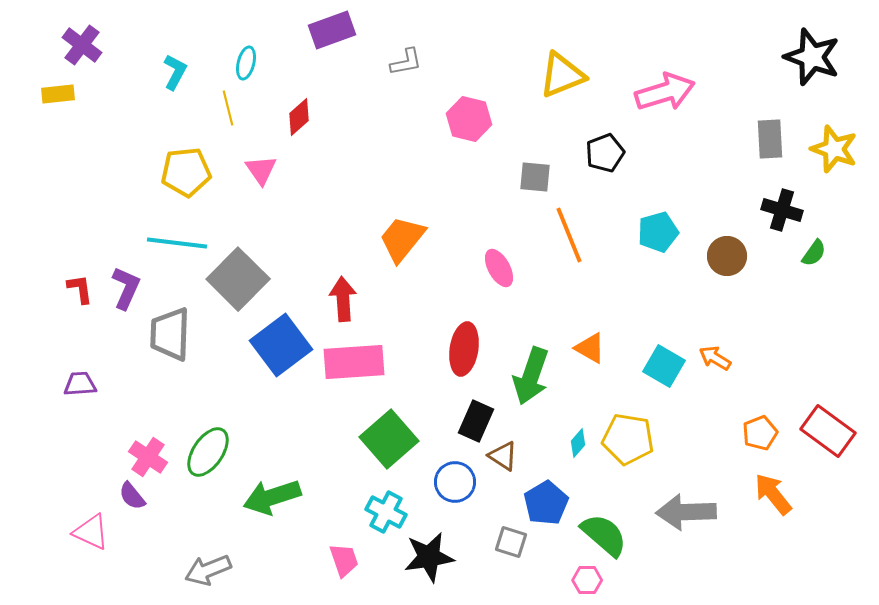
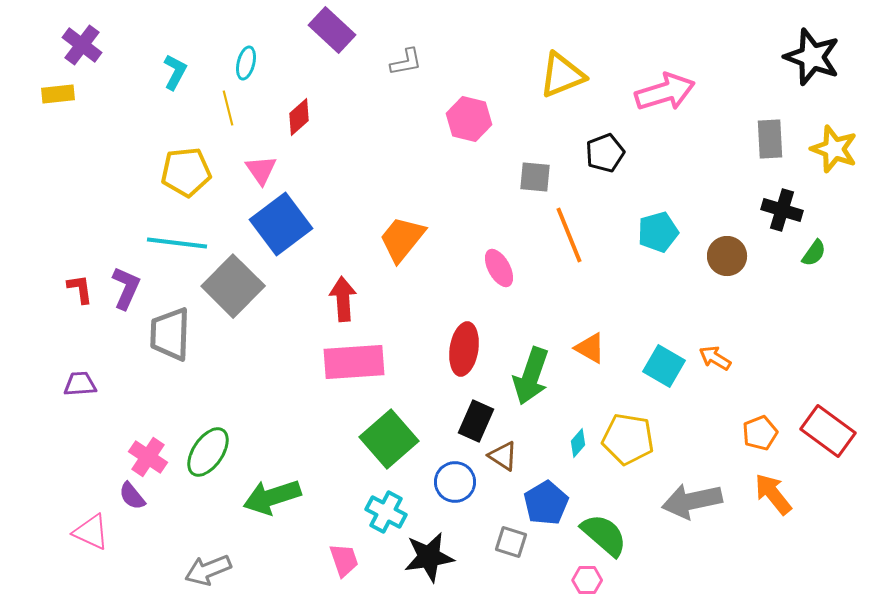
purple rectangle at (332, 30): rotated 63 degrees clockwise
gray square at (238, 279): moved 5 px left, 7 px down
blue square at (281, 345): moved 121 px up
gray arrow at (686, 512): moved 6 px right, 11 px up; rotated 10 degrees counterclockwise
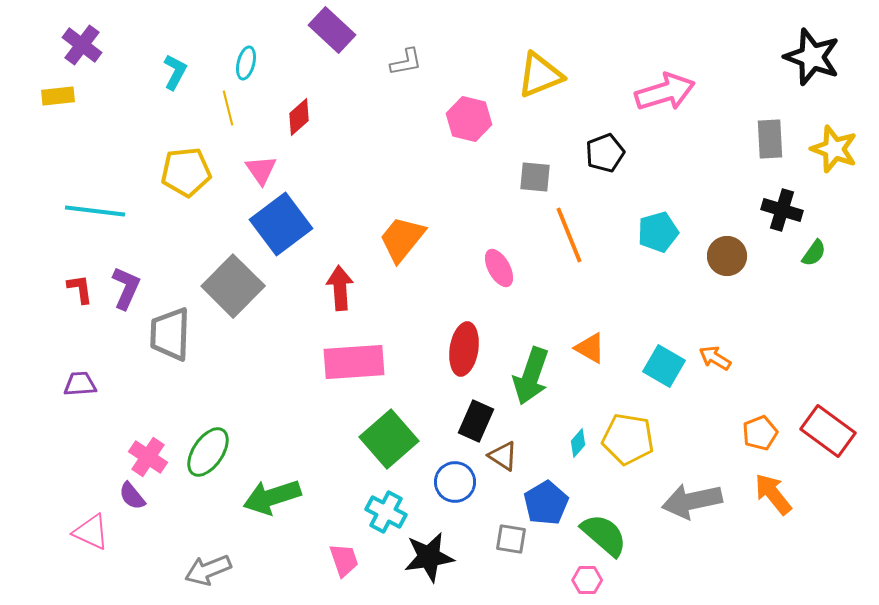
yellow triangle at (562, 75): moved 22 px left
yellow rectangle at (58, 94): moved 2 px down
cyan line at (177, 243): moved 82 px left, 32 px up
red arrow at (343, 299): moved 3 px left, 11 px up
gray square at (511, 542): moved 3 px up; rotated 8 degrees counterclockwise
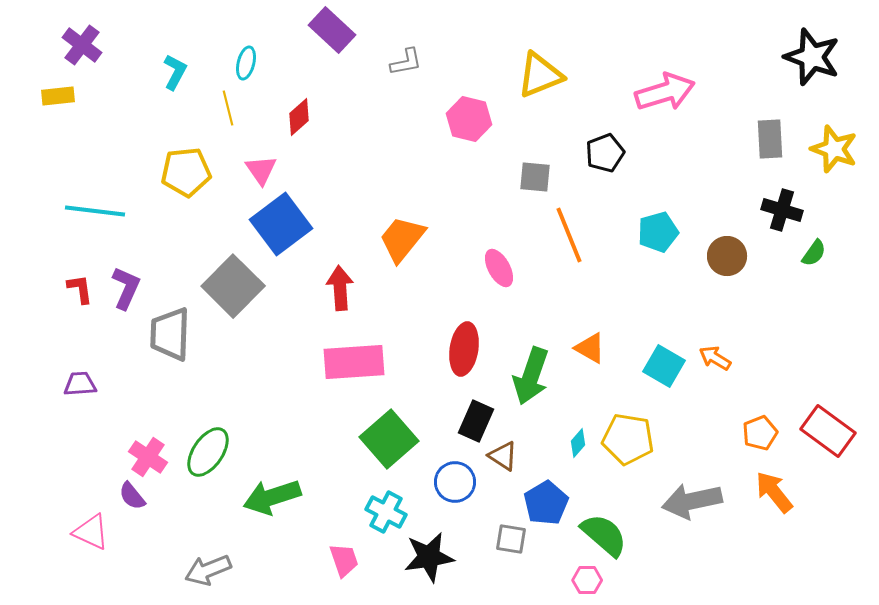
orange arrow at (773, 494): moved 1 px right, 2 px up
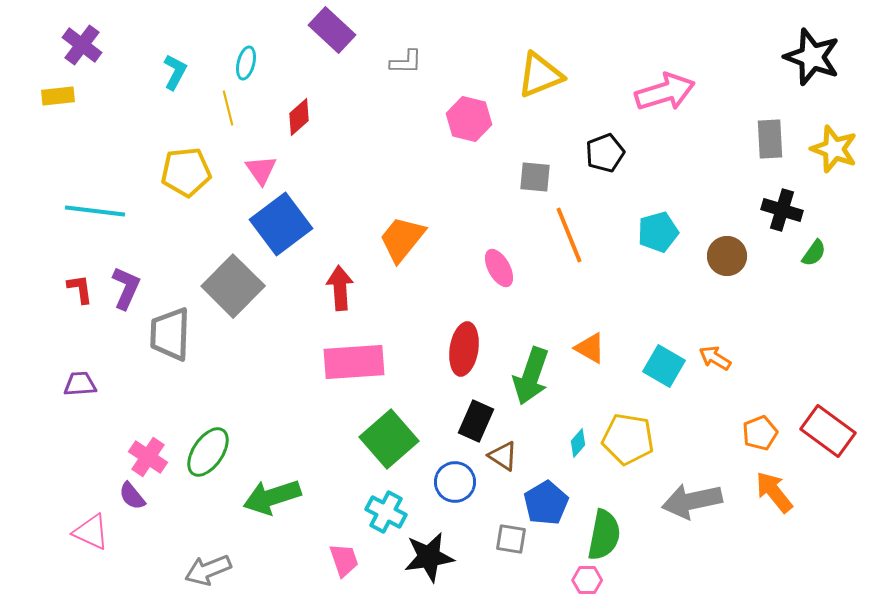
gray L-shape at (406, 62): rotated 12 degrees clockwise
green semicircle at (604, 535): rotated 60 degrees clockwise
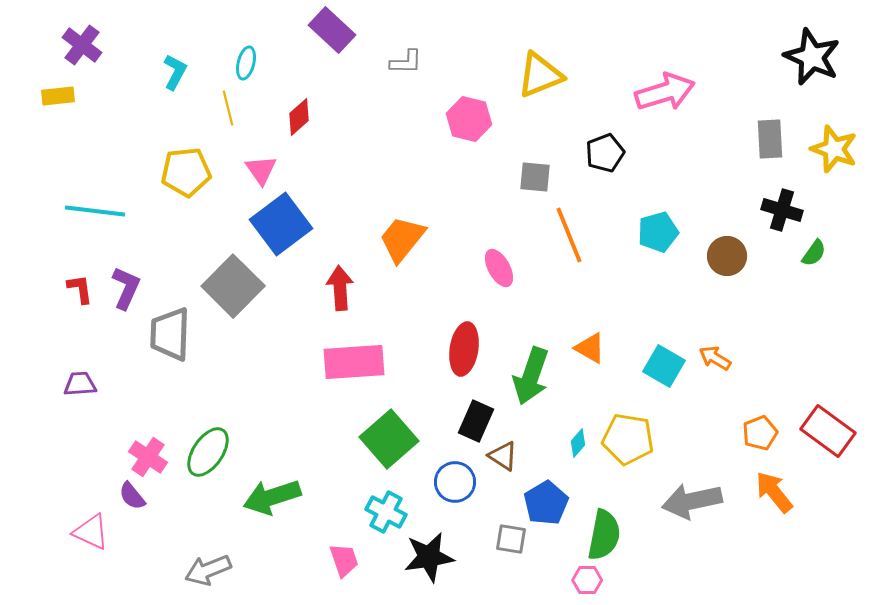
black star at (812, 57): rotated 4 degrees clockwise
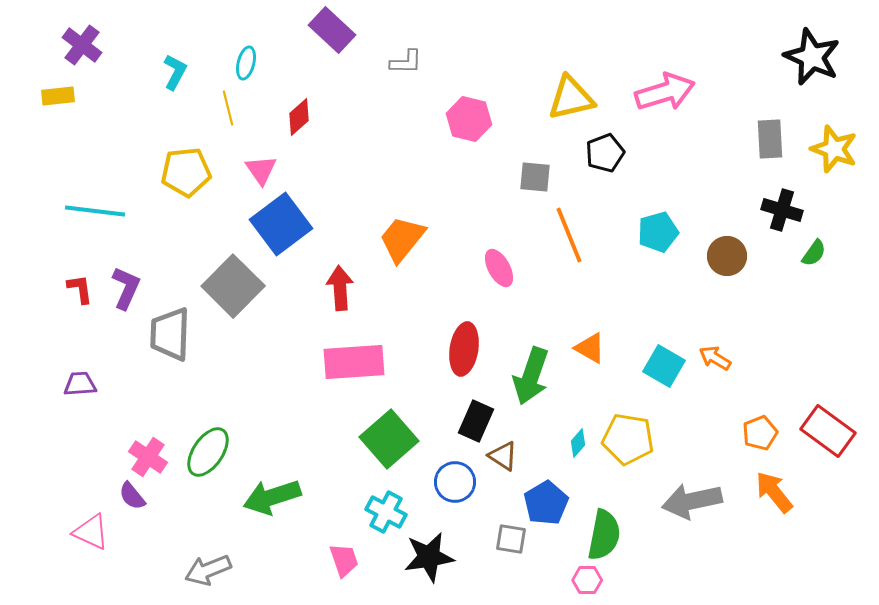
yellow triangle at (540, 75): moved 31 px right, 23 px down; rotated 9 degrees clockwise
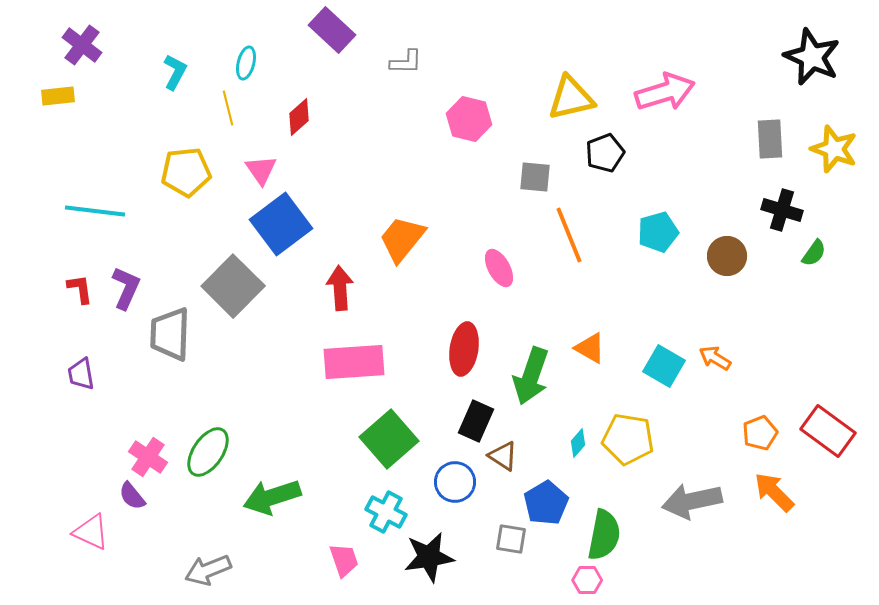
purple trapezoid at (80, 384): moved 1 px right, 10 px up; rotated 96 degrees counterclockwise
orange arrow at (774, 492): rotated 6 degrees counterclockwise
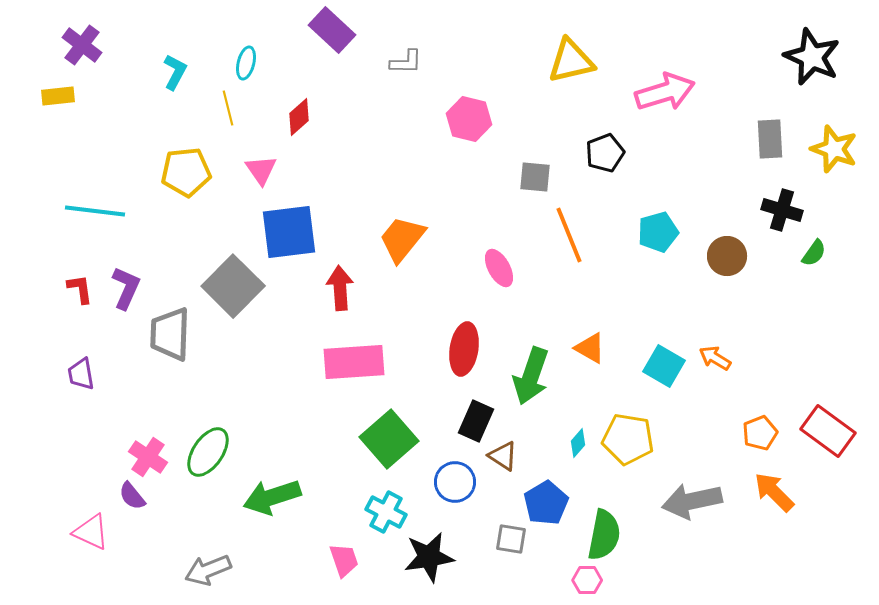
yellow triangle at (571, 98): moved 37 px up
blue square at (281, 224): moved 8 px right, 8 px down; rotated 30 degrees clockwise
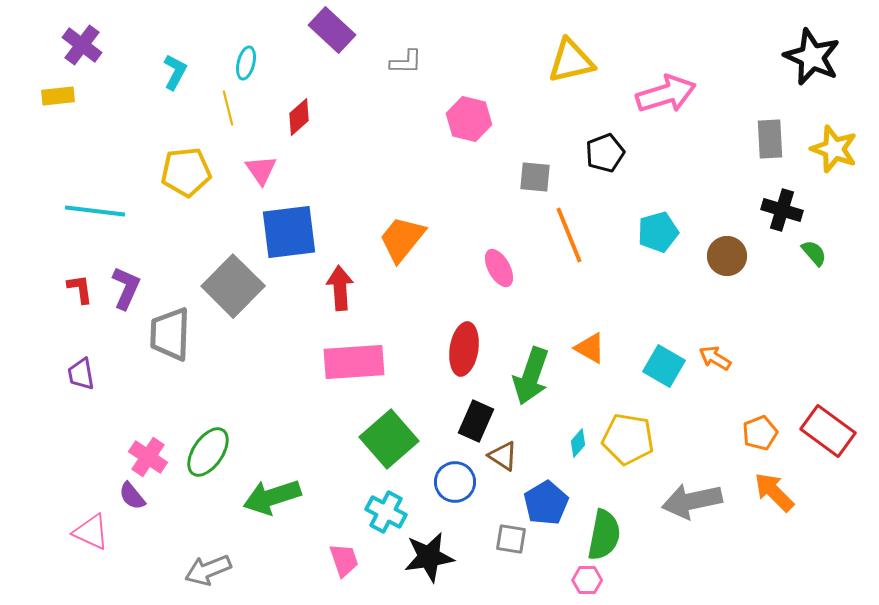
pink arrow at (665, 92): moved 1 px right, 2 px down
green semicircle at (814, 253): rotated 76 degrees counterclockwise
